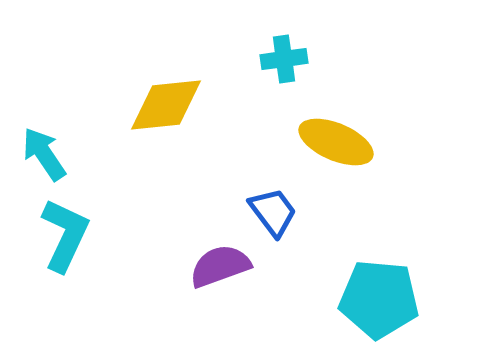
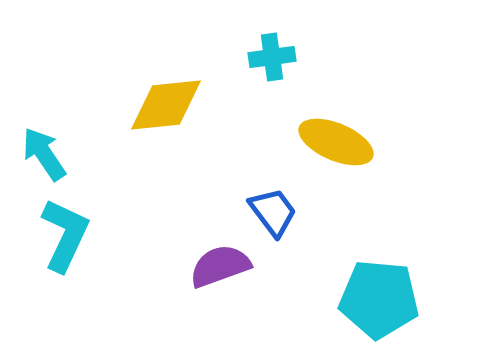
cyan cross: moved 12 px left, 2 px up
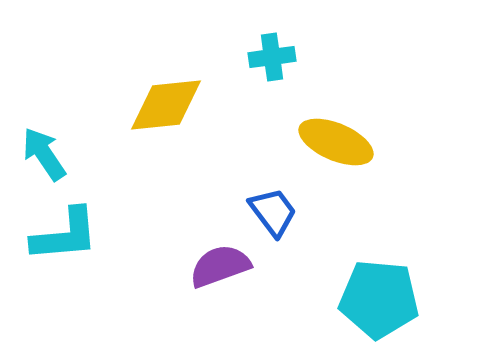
cyan L-shape: rotated 60 degrees clockwise
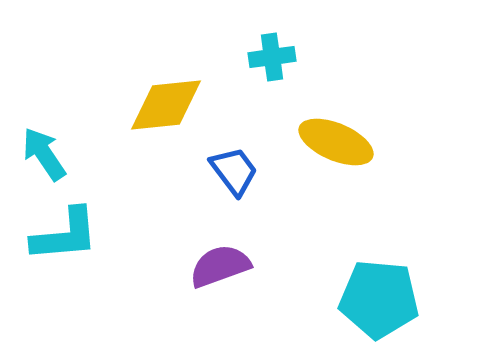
blue trapezoid: moved 39 px left, 41 px up
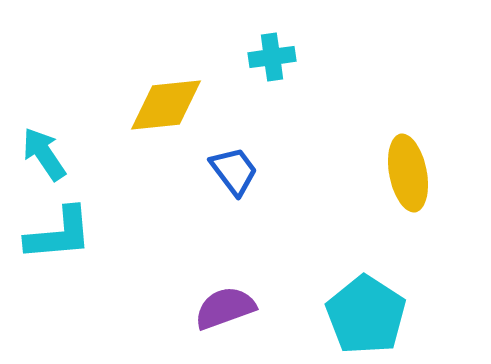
yellow ellipse: moved 72 px right, 31 px down; rotated 56 degrees clockwise
cyan L-shape: moved 6 px left, 1 px up
purple semicircle: moved 5 px right, 42 px down
cyan pentagon: moved 13 px left, 16 px down; rotated 28 degrees clockwise
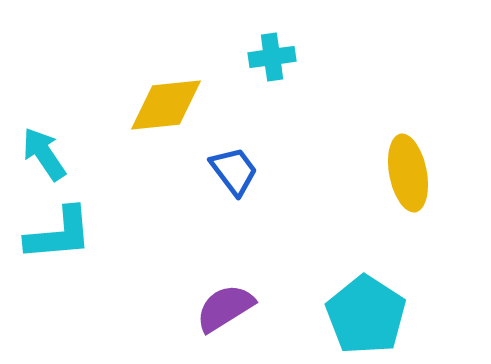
purple semicircle: rotated 12 degrees counterclockwise
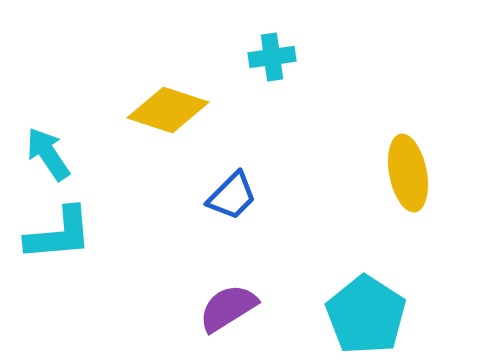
yellow diamond: moved 2 px right, 5 px down; rotated 24 degrees clockwise
cyan arrow: moved 4 px right
blue trapezoid: moved 2 px left, 25 px down; rotated 82 degrees clockwise
purple semicircle: moved 3 px right
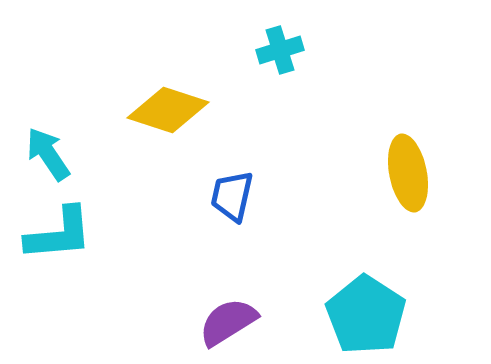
cyan cross: moved 8 px right, 7 px up; rotated 9 degrees counterclockwise
blue trapezoid: rotated 148 degrees clockwise
purple semicircle: moved 14 px down
